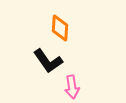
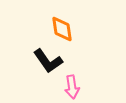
orange diamond: moved 2 px right, 1 px down; rotated 12 degrees counterclockwise
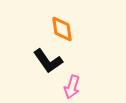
pink arrow: rotated 25 degrees clockwise
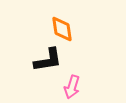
black L-shape: moved 1 px up; rotated 64 degrees counterclockwise
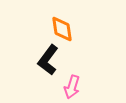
black L-shape: rotated 136 degrees clockwise
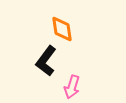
black L-shape: moved 2 px left, 1 px down
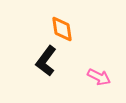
pink arrow: moved 27 px right, 10 px up; rotated 80 degrees counterclockwise
